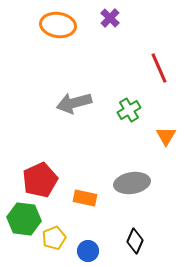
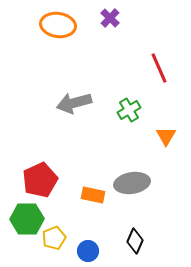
orange rectangle: moved 8 px right, 3 px up
green hexagon: moved 3 px right; rotated 8 degrees counterclockwise
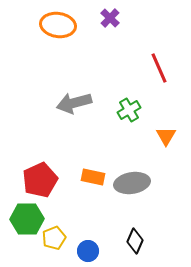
orange rectangle: moved 18 px up
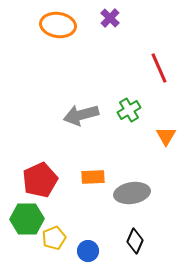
gray arrow: moved 7 px right, 12 px down
orange rectangle: rotated 15 degrees counterclockwise
gray ellipse: moved 10 px down
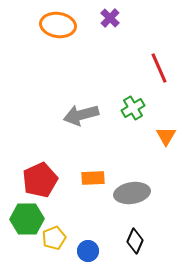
green cross: moved 4 px right, 2 px up
orange rectangle: moved 1 px down
